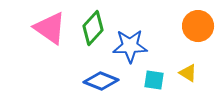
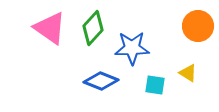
blue star: moved 2 px right, 2 px down
cyan square: moved 1 px right, 5 px down
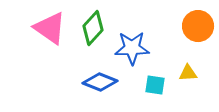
yellow triangle: rotated 36 degrees counterclockwise
blue diamond: moved 1 px left, 1 px down
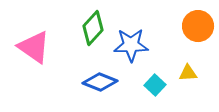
pink triangle: moved 16 px left, 19 px down
blue star: moved 1 px left, 3 px up
cyan square: rotated 35 degrees clockwise
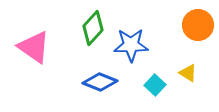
orange circle: moved 1 px up
yellow triangle: rotated 36 degrees clockwise
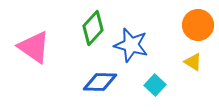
blue star: rotated 16 degrees clockwise
yellow triangle: moved 5 px right, 11 px up
blue diamond: rotated 20 degrees counterclockwise
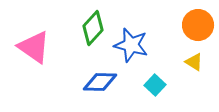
yellow triangle: moved 1 px right
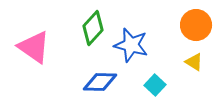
orange circle: moved 2 px left
